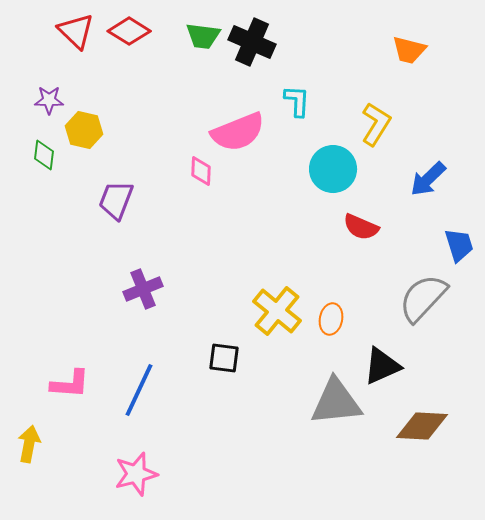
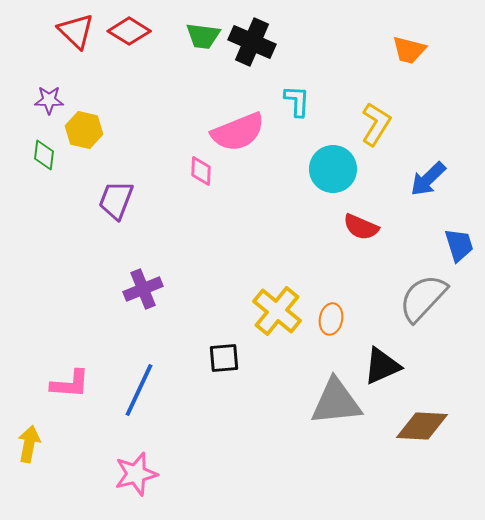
black square: rotated 12 degrees counterclockwise
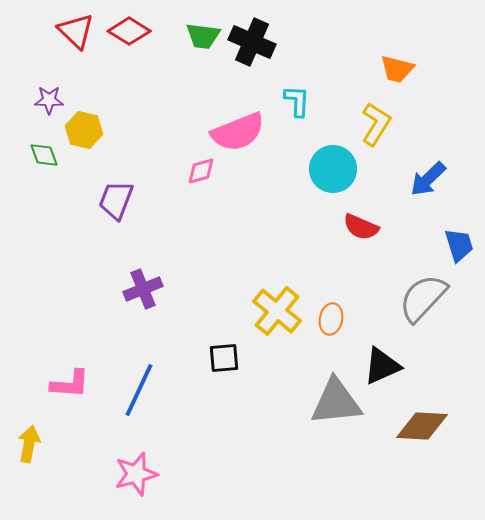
orange trapezoid: moved 12 px left, 19 px down
green diamond: rotated 28 degrees counterclockwise
pink diamond: rotated 72 degrees clockwise
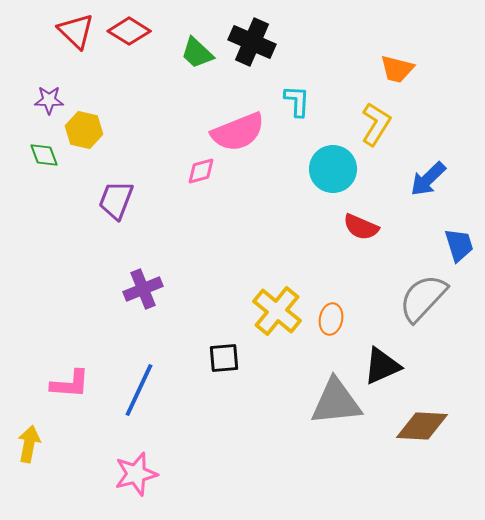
green trapezoid: moved 6 px left, 17 px down; rotated 36 degrees clockwise
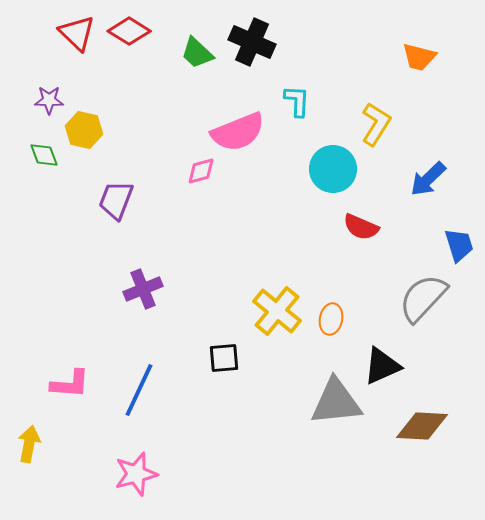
red triangle: moved 1 px right, 2 px down
orange trapezoid: moved 22 px right, 12 px up
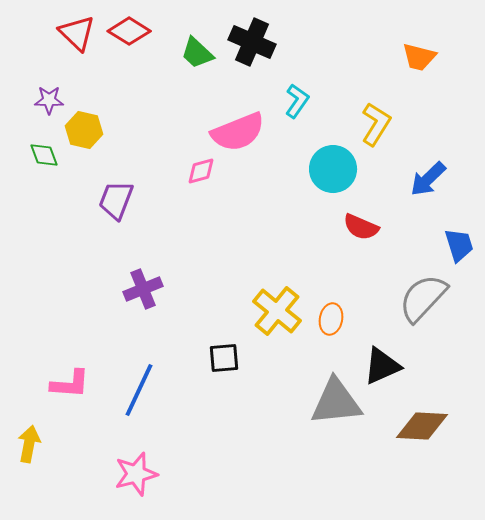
cyan L-shape: rotated 32 degrees clockwise
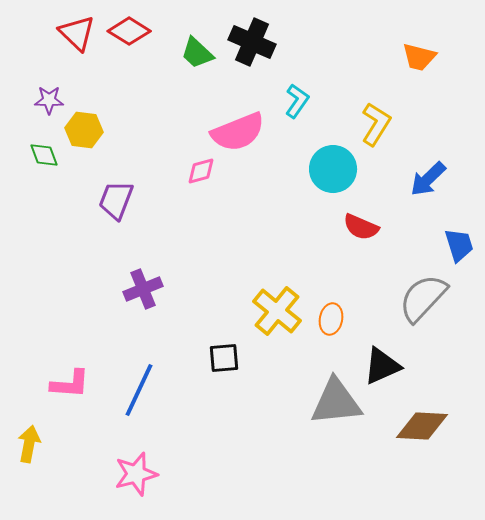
yellow hexagon: rotated 6 degrees counterclockwise
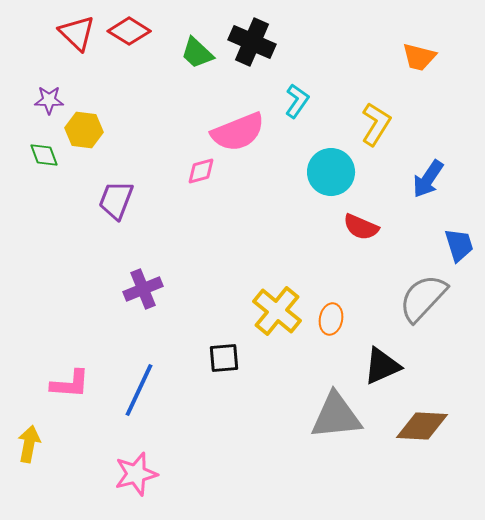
cyan circle: moved 2 px left, 3 px down
blue arrow: rotated 12 degrees counterclockwise
gray triangle: moved 14 px down
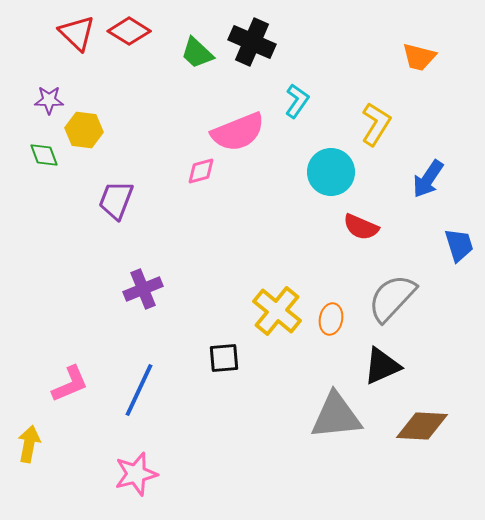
gray semicircle: moved 31 px left
pink L-shape: rotated 27 degrees counterclockwise
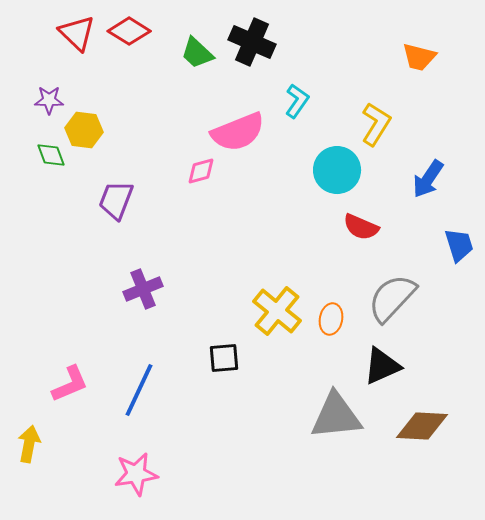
green diamond: moved 7 px right
cyan circle: moved 6 px right, 2 px up
pink star: rotated 6 degrees clockwise
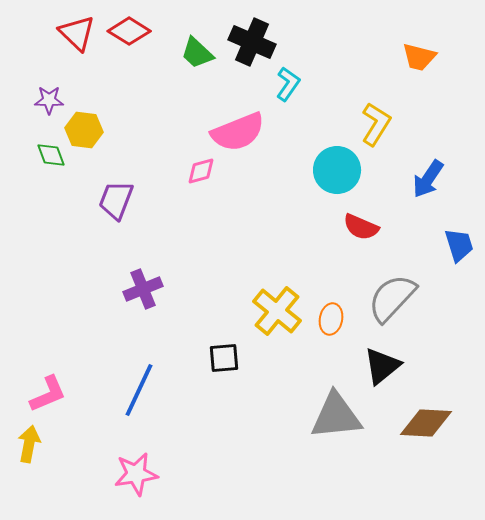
cyan L-shape: moved 9 px left, 17 px up
black triangle: rotated 15 degrees counterclockwise
pink L-shape: moved 22 px left, 10 px down
brown diamond: moved 4 px right, 3 px up
